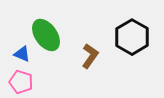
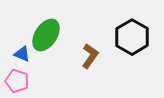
green ellipse: rotated 68 degrees clockwise
pink pentagon: moved 4 px left, 1 px up
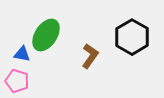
blue triangle: rotated 12 degrees counterclockwise
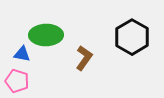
green ellipse: rotated 56 degrees clockwise
brown L-shape: moved 6 px left, 2 px down
